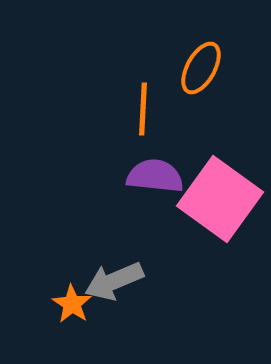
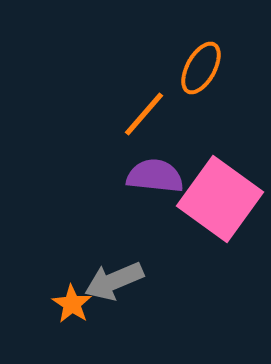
orange line: moved 1 px right, 5 px down; rotated 38 degrees clockwise
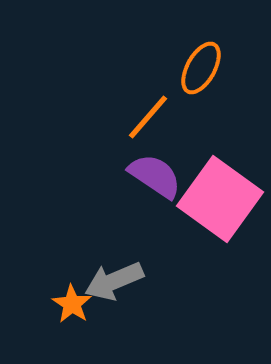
orange line: moved 4 px right, 3 px down
purple semicircle: rotated 28 degrees clockwise
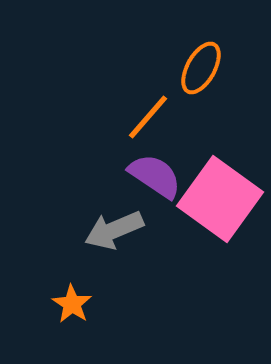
gray arrow: moved 51 px up
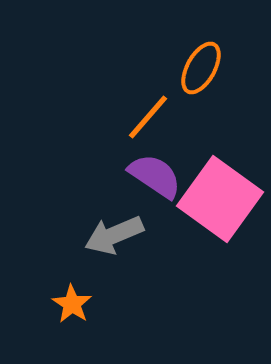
gray arrow: moved 5 px down
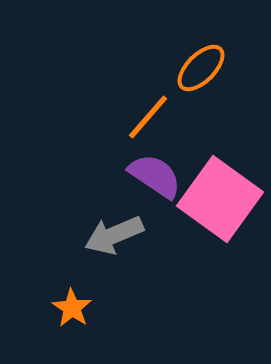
orange ellipse: rotated 16 degrees clockwise
orange star: moved 4 px down
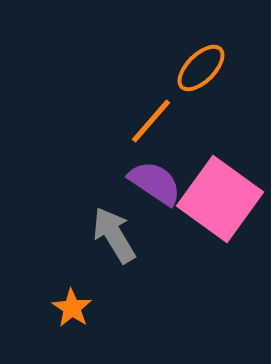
orange line: moved 3 px right, 4 px down
purple semicircle: moved 7 px down
gray arrow: rotated 82 degrees clockwise
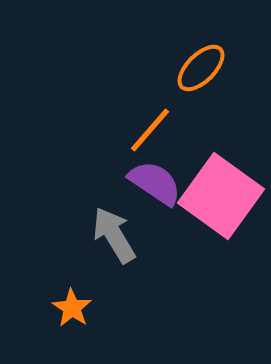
orange line: moved 1 px left, 9 px down
pink square: moved 1 px right, 3 px up
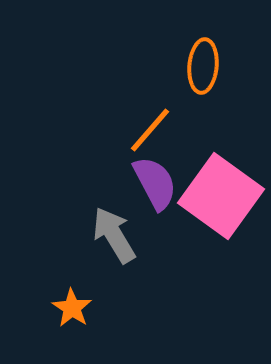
orange ellipse: moved 2 px right, 2 px up; rotated 40 degrees counterclockwise
purple semicircle: rotated 28 degrees clockwise
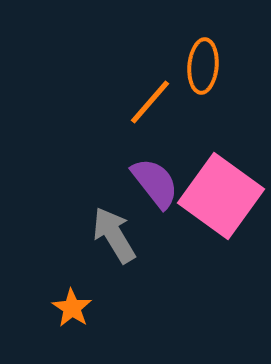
orange line: moved 28 px up
purple semicircle: rotated 10 degrees counterclockwise
